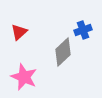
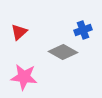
gray diamond: rotated 72 degrees clockwise
pink star: rotated 16 degrees counterclockwise
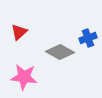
blue cross: moved 5 px right, 8 px down
gray diamond: moved 3 px left
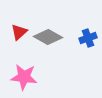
gray diamond: moved 12 px left, 15 px up
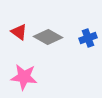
red triangle: rotated 42 degrees counterclockwise
